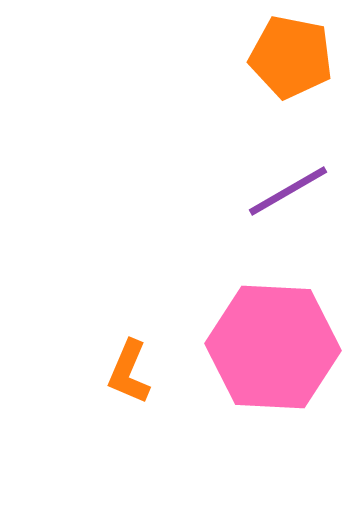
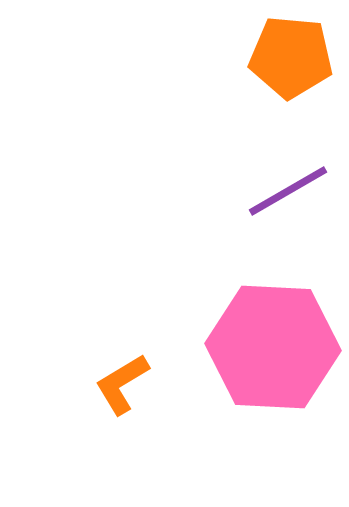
orange pentagon: rotated 6 degrees counterclockwise
orange L-shape: moved 7 px left, 12 px down; rotated 36 degrees clockwise
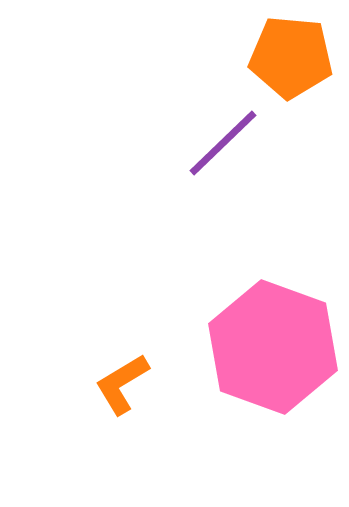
purple line: moved 65 px left, 48 px up; rotated 14 degrees counterclockwise
pink hexagon: rotated 17 degrees clockwise
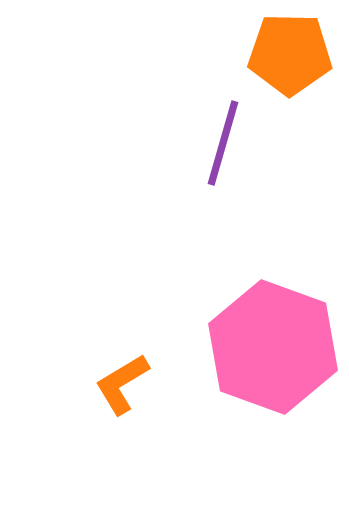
orange pentagon: moved 1 px left, 3 px up; rotated 4 degrees counterclockwise
purple line: rotated 30 degrees counterclockwise
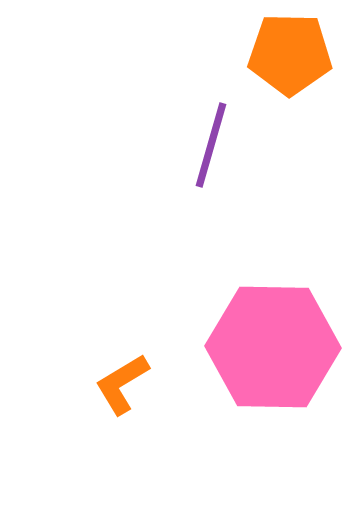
purple line: moved 12 px left, 2 px down
pink hexagon: rotated 19 degrees counterclockwise
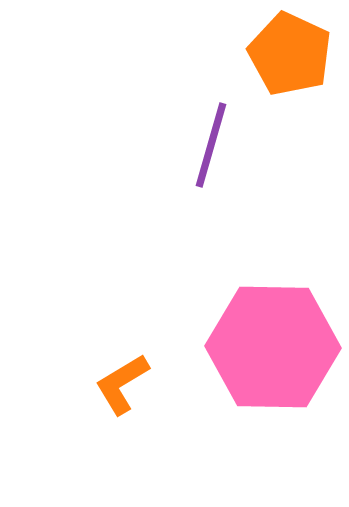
orange pentagon: rotated 24 degrees clockwise
